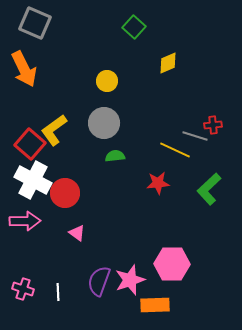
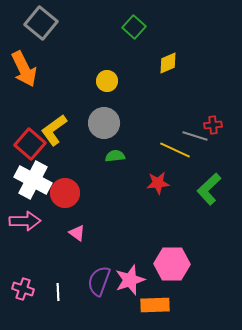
gray square: moved 6 px right; rotated 16 degrees clockwise
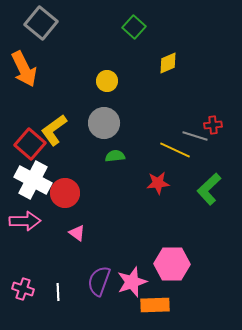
pink star: moved 2 px right, 2 px down
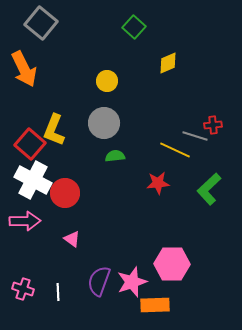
yellow L-shape: rotated 32 degrees counterclockwise
pink triangle: moved 5 px left, 6 px down
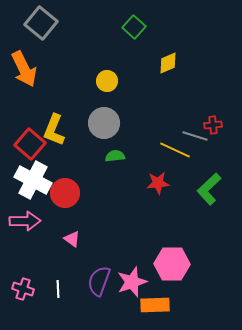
white line: moved 3 px up
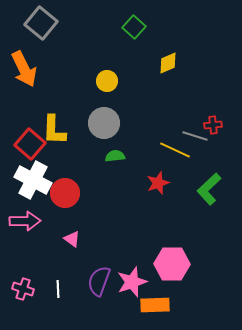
yellow L-shape: rotated 20 degrees counterclockwise
red star: rotated 15 degrees counterclockwise
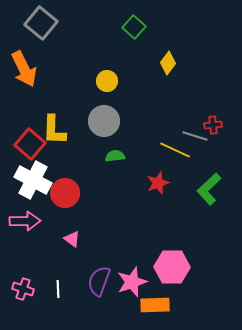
yellow diamond: rotated 30 degrees counterclockwise
gray circle: moved 2 px up
pink hexagon: moved 3 px down
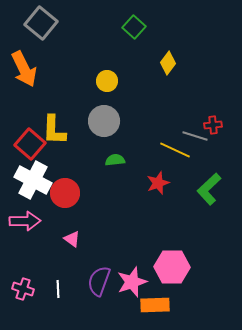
green semicircle: moved 4 px down
